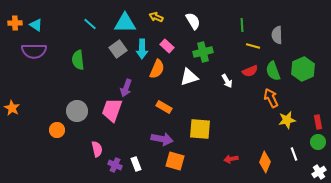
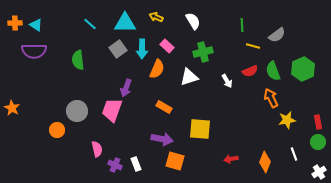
gray semicircle at (277, 35): rotated 126 degrees counterclockwise
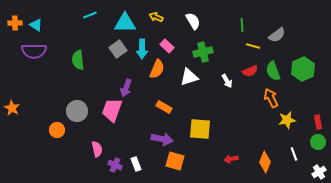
cyan line at (90, 24): moved 9 px up; rotated 64 degrees counterclockwise
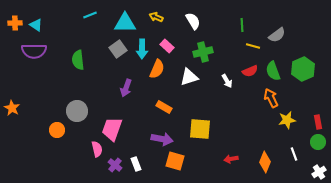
pink trapezoid at (112, 110): moved 19 px down
purple cross at (115, 165): rotated 16 degrees clockwise
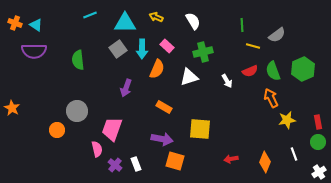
orange cross at (15, 23): rotated 24 degrees clockwise
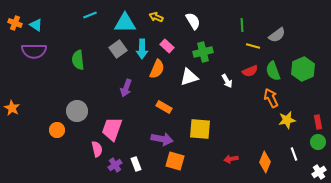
purple cross at (115, 165): rotated 16 degrees clockwise
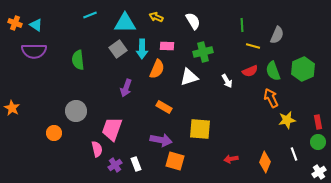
gray semicircle at (277, 35): rotated 30 degrees counterclockwise
pink rectangle at (167, 46): rotated 40 degrees counterclockwise
gray circle at (77, 111): moved 1 px left
orange circle at (57, 130): moved 3 px left, 3 px down
purple arrow at (162, 139): moved 1 px left, 1 px down
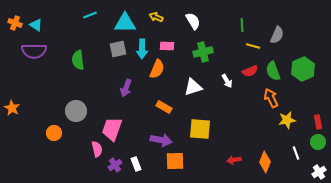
gray square at (118, 49): rotated 24 degrees clockwise
white triangle at (189, 77): moved 4 px right, 10 px down
white line at (294, 154): moved 2 px right, 1 px up
red arrow at (231, 159): moved 3 px right, 1 px down
orange square at (175, 161): rotated 18 degrees counterclockwise
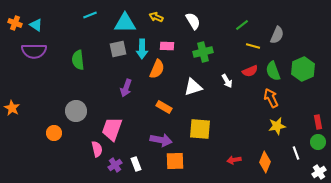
green line at (242, 25): rotated 56 degrees clockwise
yellow star at (287, 120): moved 10 px left, 6 px down
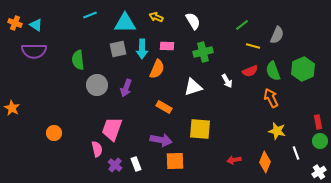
gray circle at (76, 111): moved 21 px right, 26 px up
yellow star at (277, 126): moved 5 px down; rotated 24 degrees clockwise
green circle at (318, 142): moved 2 px right, 1 px up
purple cross at (115, 165): rotated 16 degrees counterclockwise
